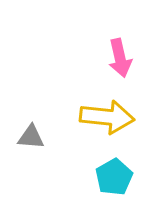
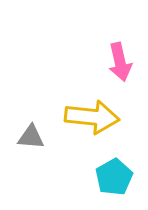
pink arrow: moved 4 px down
yellow arrow: moved 15 px left
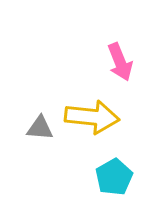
pink arrow: rotated 9 degrees counterclockwise
gray triangle: moved 9 px right, 9 px up
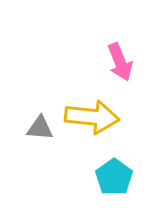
cyan pentagon: rotated 6 degrees counterclockwise
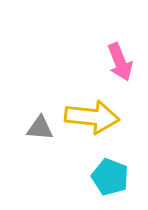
cyan pentagon: moved 4 px left; rotated 15 degrees counterclockwise
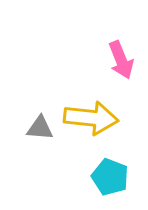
pink arrow: moved 1 px right, 2 px up
yellow arrow: moved 1 px left, 1 px down
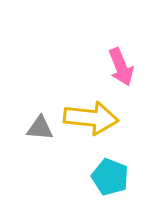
pink arrow: moved 7 px down
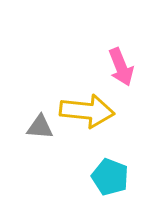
yellow arrow: moved 4 px left, 7 px up
gray triangle: moved 1 px up
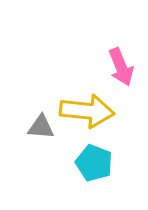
gray triangle: moved 1 px right
cyan pentagon: moved 16 px left, 14 px up
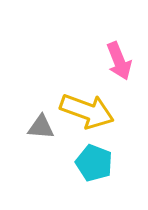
pink arrow: moved 2 px left, 6 px up
yellow arrow: rotated 14 degrees clockwise
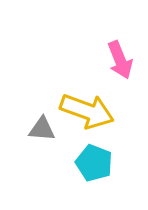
pink arrow: moved 1 px right, 1 px up
gray triangle: moved 1 px right, 2 px down
